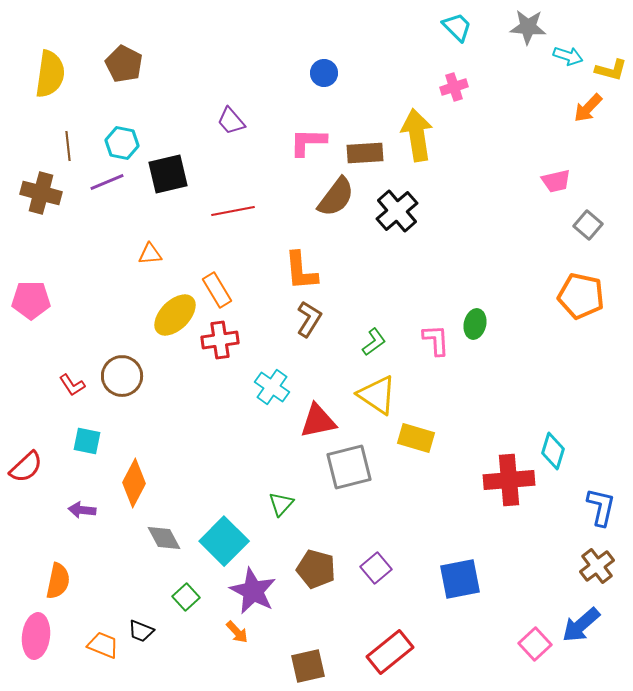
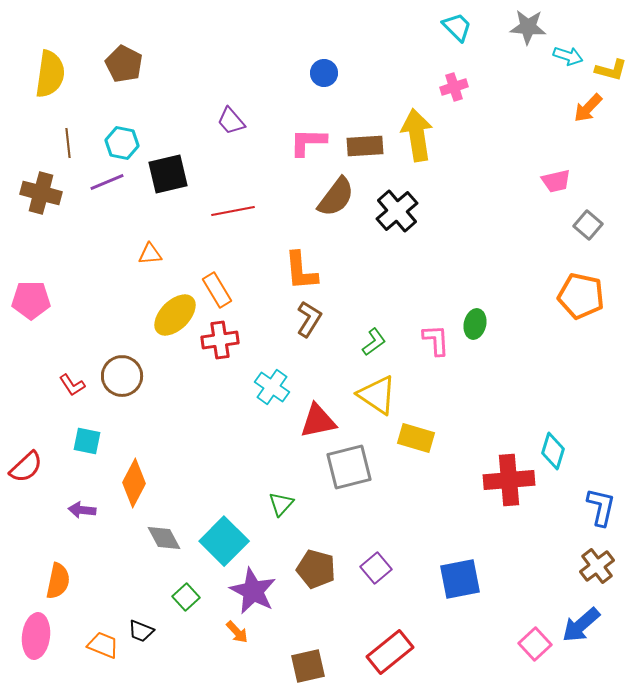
brown line at (68, 146): moved 3 px up
brown rectangle at (365, 153): moved 7 px up
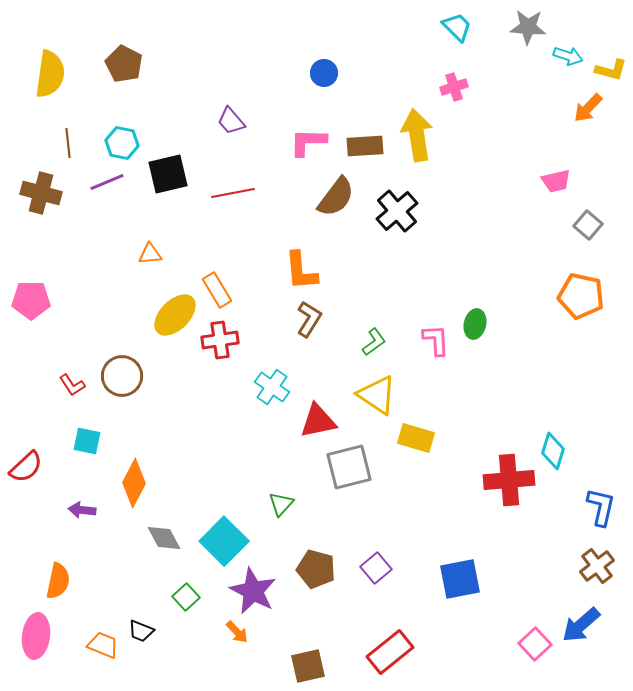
red line at (233, 211): moved 18 px up
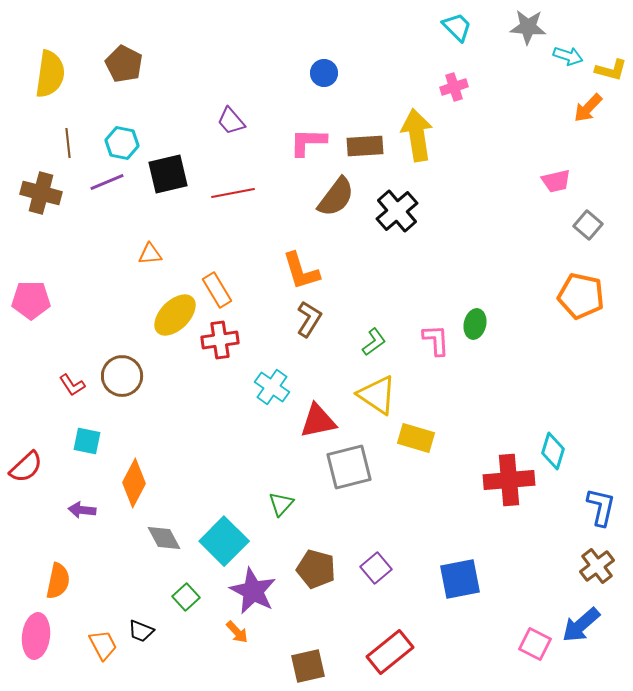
orange L-shape at (301, 271): rotated 12 degrees counterclockwise
pink square at (535, 644): rotated 20 degrees counterclockwise
orange trapezoid at (103, 645): rotated 40 degrees clockwise
